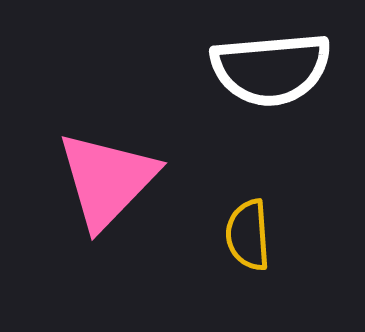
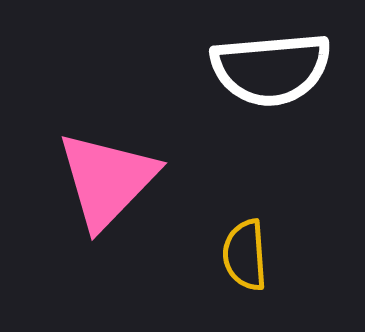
yellow semicircle: moved 3 px left, 20 px down
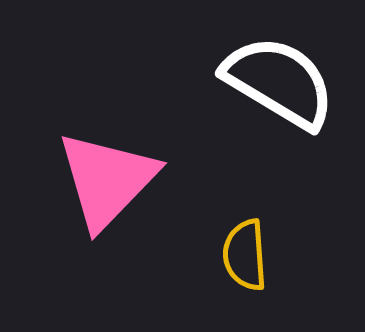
white semicircle: moved 8 px right, 13 px down; rotated 144 degrees counterclockwise
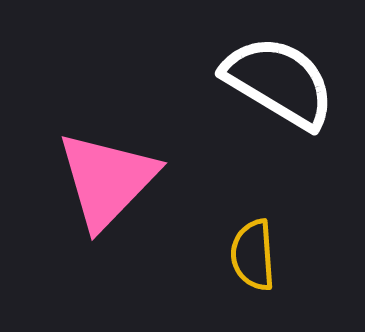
yellow semicircle: moved 8 px right
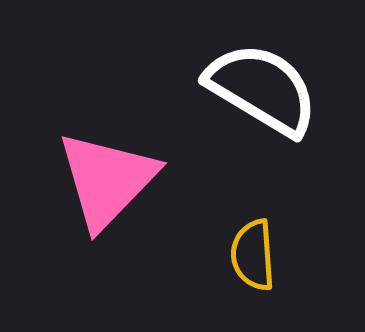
white semicircle: moved 17 px left, 7 px down
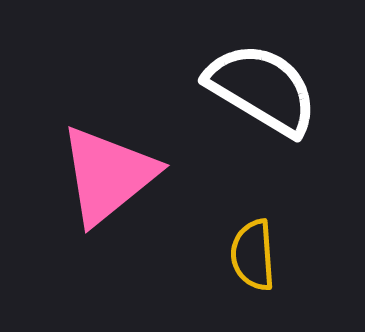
pink triangle: moved 1 px right, 5 px up; rotated 7 degrees clockwise
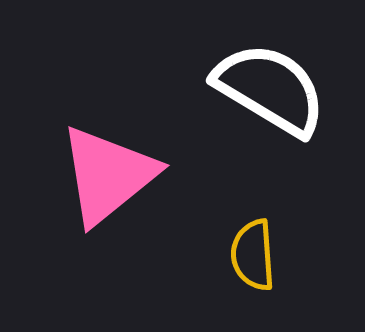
white semicircle: moved 8 px right
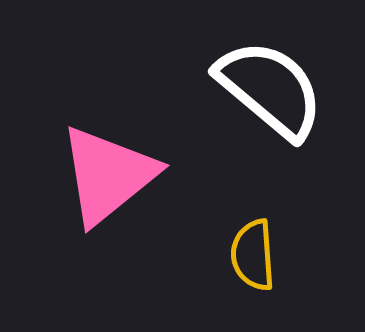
white semicircle: rotated 9 degrees clockwise
